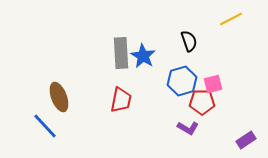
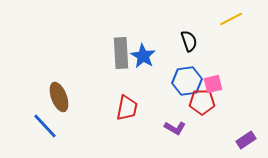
blue hexagon: moved 5 px right; rotated 8 degrees clockwise
red trapezoid: moved 6 px right, 8 px down
purple L-shape: moved 13 px left
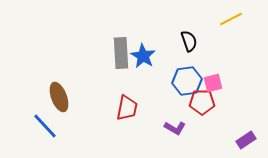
pink square: moved 1 px up
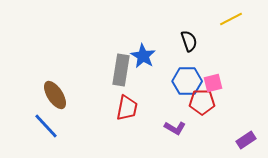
gray rectangle: moved 17 px down; rotated 12 degrees clockwise
blue hexagon: rotated 8 degrees clockwise
brown ellipse: moved 4 px left, 2 px up; rotated 12 degrees counterclockwise
blue line: moved 1 px right
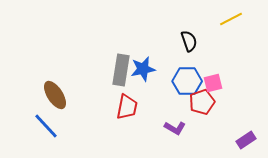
blue star: moved 13 px down; rotated 30 degrees clockwise
red pentagon: rotated 20 degrees counterclockwise
red trapezoid: moved 1 px up
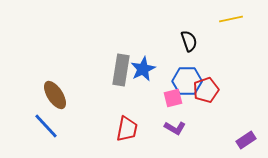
yellow line: rotated 15 degrees clockwise
blue star: rotated 15 degrees counterclockwise
pink square: moved 40 px left, 15 px down
red pentagon: moved 4 px right, 12 px up
red trapezoid: moved 22 px down
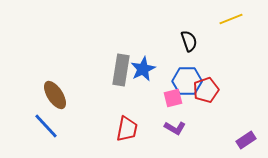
yellow line: rotated 10 degrees counterclockwise
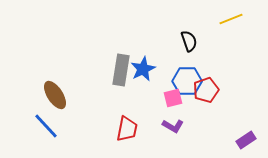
purple L-shape: moved 2 px left, 2 px up
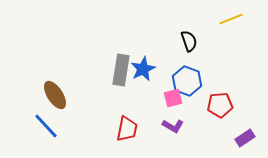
blue hexagon: rotated 20 degrees clockwise
red pentagon: moved 14 px right, 15 px down; rotated 15 degrees clockwise
purple rectangle: moved 1 px left, 2 px up
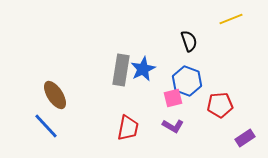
red trapezoid: moved 1 px right, 1 px up
